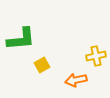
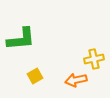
yellow cross: moved 2 px left, 3 px down
yellow square: moved 7 px left, 11 px down
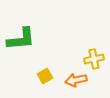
yellow square: moved 10 px right
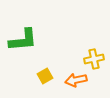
green L-shape: moved 2 px right, 1 px down
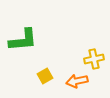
orange arrow: moved 1 px right, 1 px down
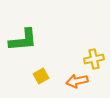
yellow square: moved 4 px left
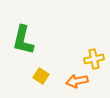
green L-shape: rotated 108 degrees clockwise
yellow square: rotated 28 degrees counterclockwise
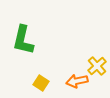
yellow cross: moved 3 px right, 7 px down; rotated 30 degrees counterclockwise
yellow square: moved 7 px down
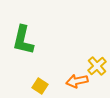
yellow square: moved 1 px left, 3 px down
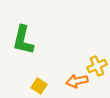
yellow cross: rotated 18 degrees clockwise
yellow square: moved 1 px left
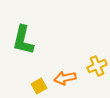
orange arrow: moved 12 px left, 3 px up
yellow square: rotated 28 degrees clockwise
